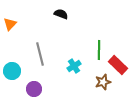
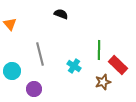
orange triangle: rotated 24 degrees counterclockwise
cyan cross: rotated 24 degrees counterclockwise
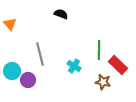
brown star: rotated 28 degrees clockwise
purple circle: moved 6 px left, 9 px up
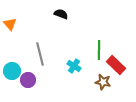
red rectangle: moved 2 px left
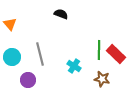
red rectangle: moved 11 px up
cyan circle: moved 14 px up
brown star: moved 1 px left, 3 px up
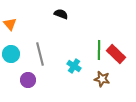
cyan circle: moved 1 px left, 3 px up
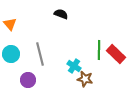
brown star: moved 17 px left
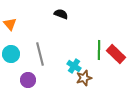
brown star: moved 1 px left, 1 px up; rotated 28 degrees counterclockwise
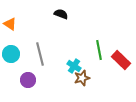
orange triangle: rotated 16 degrees counterclockwise
green line: rotated 12 degrees counterclockwise
red rectangle: moved 5 px right, 6 px down
brown star: moved 2 px left
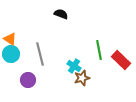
orange triangle: moved 15 px down
